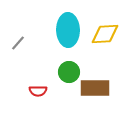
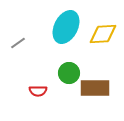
cyan ellipse: moved 2 px left, 3 px up; rotated 28 degrees clockwise
yellow diamond: moved 2 px left
gray line: rotated 14 degrees clockwise
green circle: moved 1 px down
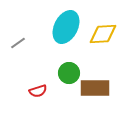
red semicircle: rotated 18 degrees counterclockwise
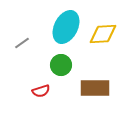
gray line: moved 4 px right
green circle: moved 8 px left, 8 px up
red semicircle: moved 3 px right
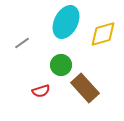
cyan ellipse: moved 5 px up
yellow diamond: rotated 12 degrees counterclockwise
brown rectangle: moved 10 px left; rotated 48 degrees clockwise
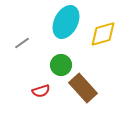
brown rectangle: moved 2 px left
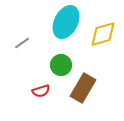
brown rectangle: rotated 72 degrees clockwise
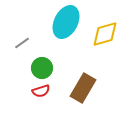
yellow diamond: moved 2 px right
green circle: moved 19 px left, 3 px down
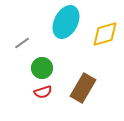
red semicircle: moved 2 px right, 1 px down
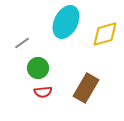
green circle: moved 4 px left
brown rectangle: moved 3 px right
red semicircle: rotated 12 degrees clockwise
